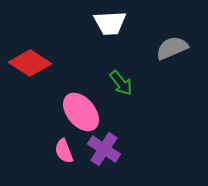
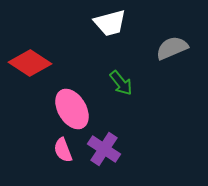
white trapezoid: rotated 12 degrees counterclockwise
pink ellipse: moved 9 px left, 3 px up; rotated 9 degrees clockwise
pink semicircle: moved 1 px left, 1 px up
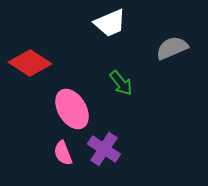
white trapezoid: rotated 8 degrees counterclockwise
pink semicircle: moved 3 px down
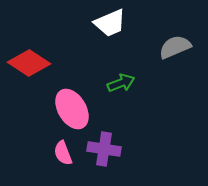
gray semicircle: moved 3 px right, 1 px up
red diamond: moved 1 px left
green arrow: rotated 72 degrees counterclockwise
purple cross: rotated 24 degrees counterclockwise
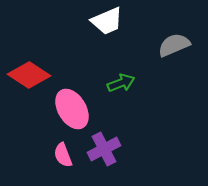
white trapezoid: moved 3 px left, 2 px up
gray semicircle: moved 1 px left, 2 px up
red diamond: moved 12 px down
purple cross: rotated 36 degrees counterclockwise
pink semicircle: moved 2 px down
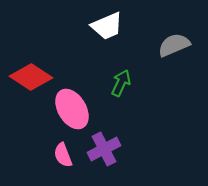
white trapezoid: moved 5 px down
red diamond: moved 2 px right, 2 px down
green arrow: rotated 44 degrees counterclockwise
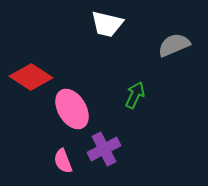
white trapezoid: moved 2 px up; rotated 36 degrees clockwise
green arrow: moved 14 px right, 12 px down
pink semicircle: moved 6 px down
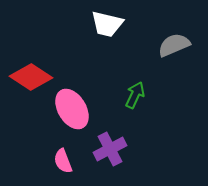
purple cross: moved 6 px right
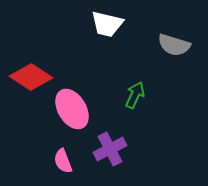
gray semicircle: rotated 140 degrees counterclockwise
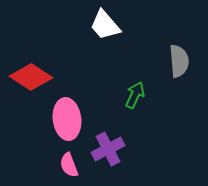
white trapezoid: moved 2 px left, 1 px down; rotated 36 degrees clockwise
gray semicircle: moved 5 px right, 16 px down; rotated 112 degrees counterclockwise
pink ellipse: moved 5 px left, 10 px down; rotated 24 degrees clockwise
purple cross: moved 2 px left
pink semicircle: moved 6 px right, 4 px down
